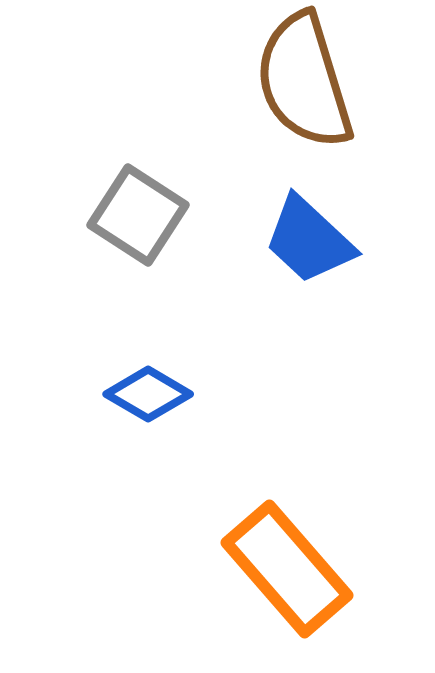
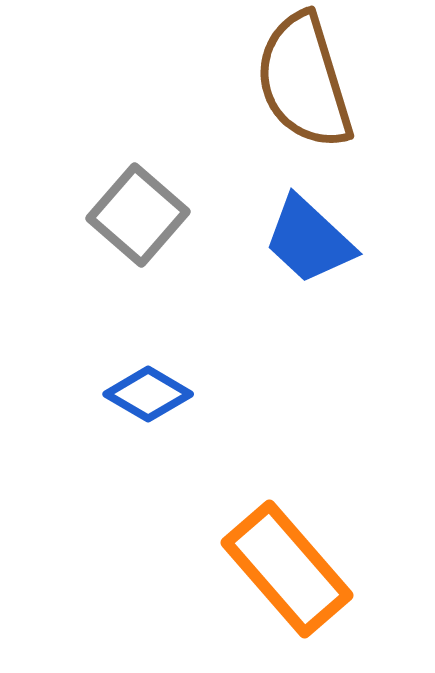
gray square: rotated 8 degrees clockwise
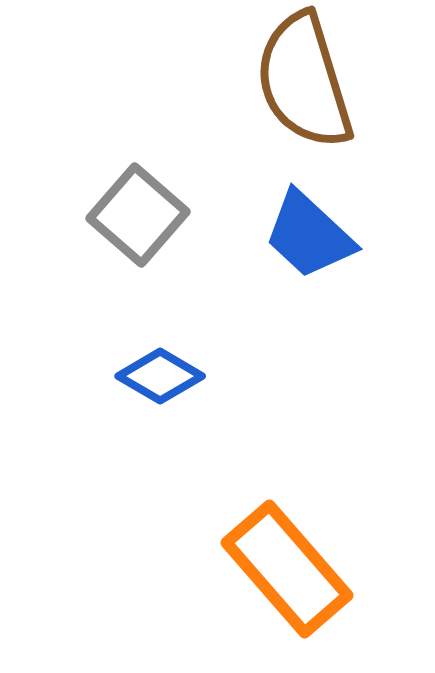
blue trapezoid: moved 5 px up
blue diamond: moved 12 px right, 18 px up
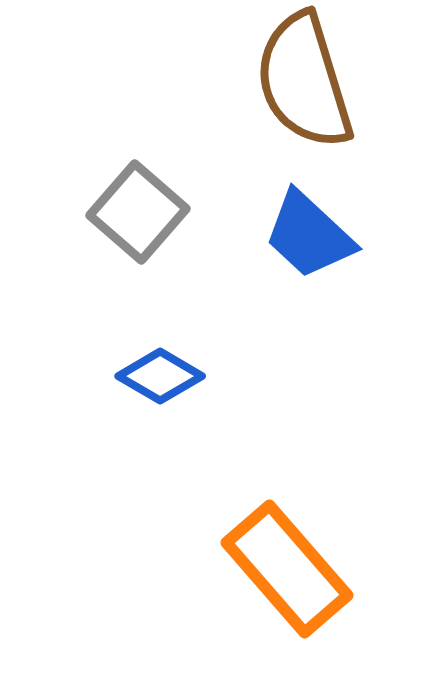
gray square: moved 3 px up
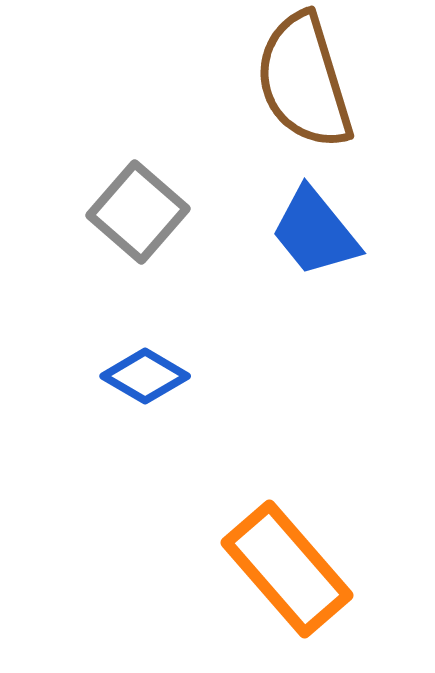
blue trapezoid: moved 6 px right, 3 px up; rotated 8 degrees clockwise
blue diamond: moved 15 px left
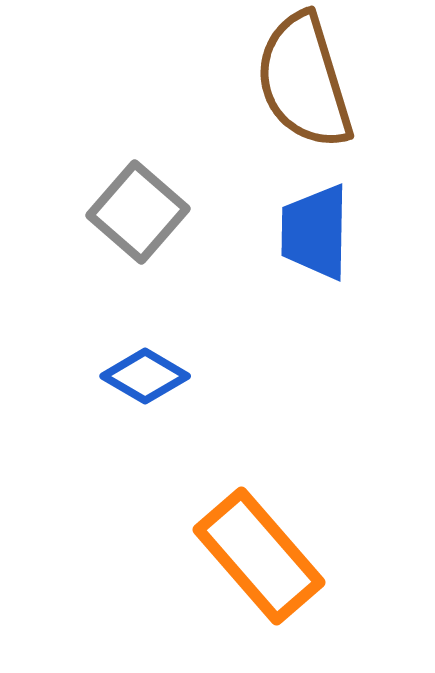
blue trapezoid: rotated 40 degrees clockwise
orange rectangle: moved 28 px left, 13 px up
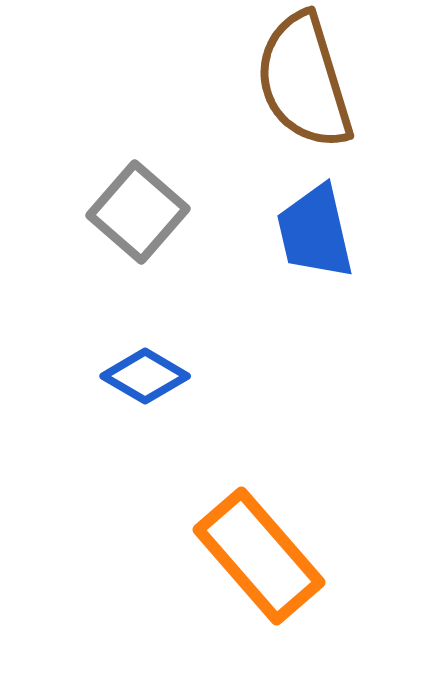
blue trapezoid: rotated 14 degrees counterclockwise
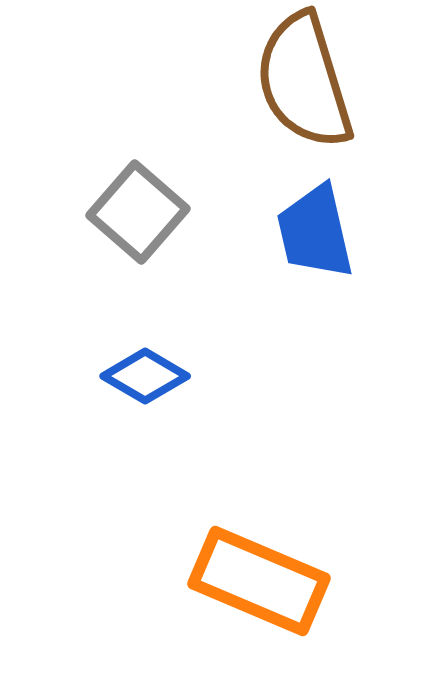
orange rectangle: moved 25 px down; rotated 26 degrees counterclockwise
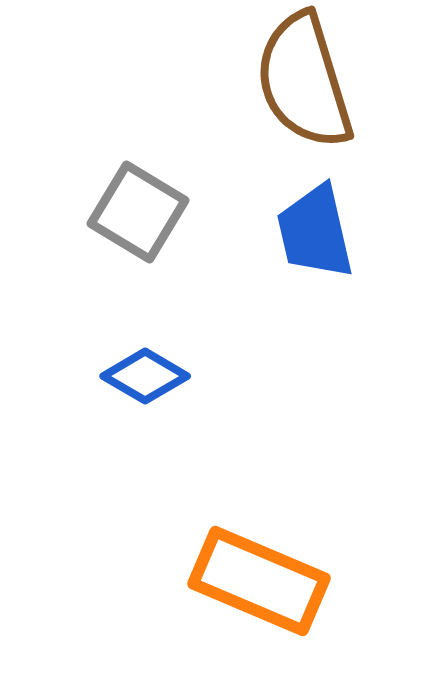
gray square: rotated 10 degrees counterclockwise
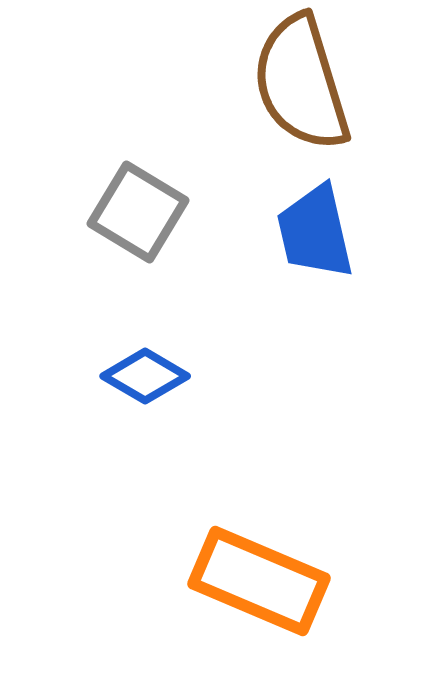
brown semicircle: moved 3 px left, 2 px down
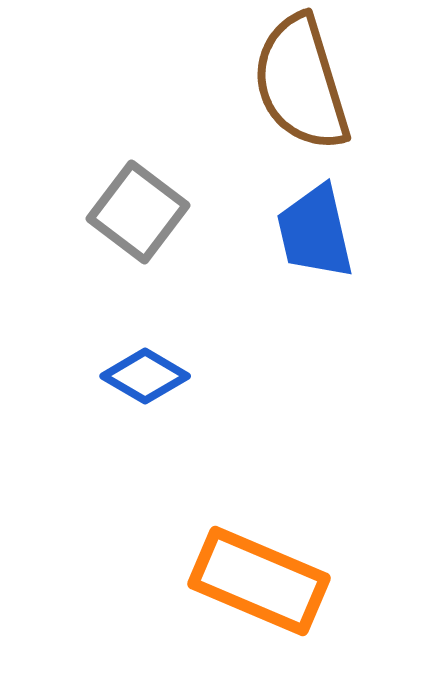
gray square: rotated 6 degrees clockwise
